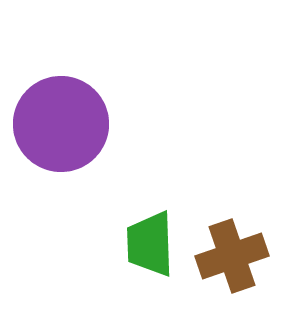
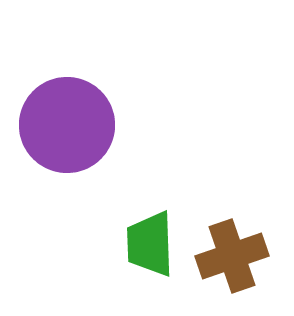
purple circle: moved 6 px right, 1 px down
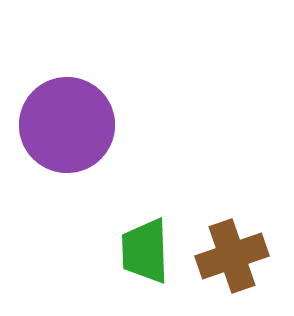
green trapezoid: moved 5 px left, 7 px down
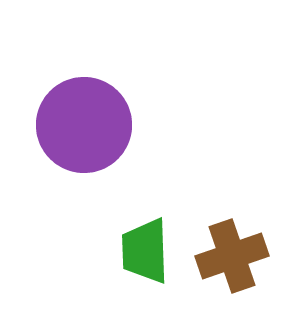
purple circle: moved 17 px right
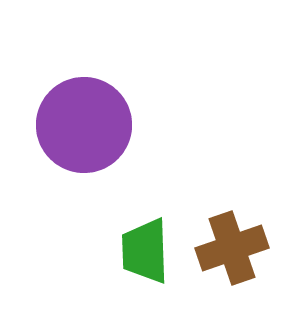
brown cross: moved 8 px up
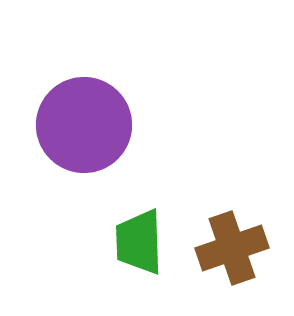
green trapezoid: moved 6 px left, 9 px up
